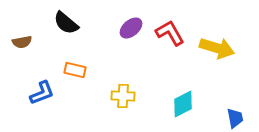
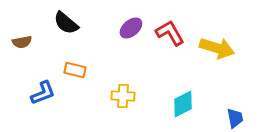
blue L-shape: moved 1 px right
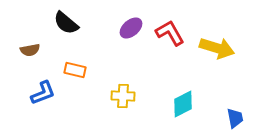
brown semicircle: moved 8 px right, 8 px down
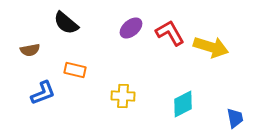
yellow arrow: moved 6 px left, 1 px up
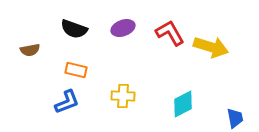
black semicircle: moved 8 px right, 6 px down; rotated 20 degrees counterclockwise
purple ellipse: moved 8 px left; rotated 20 degrees clockwise
orange rectangle: moved 1 px right
blue L-shape: moved 24 px right, 9 px down
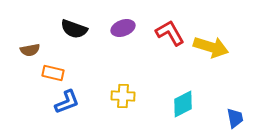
orange rectangle: moved 23 px left, 3 px down
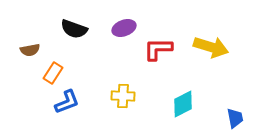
purple ellipse: moved 1 px right
red L-shape: moved 12 px left, 16 px down; rotated 60 degrees counterclockwise
orange rectangle: rotated 70 degrees counterclockwise
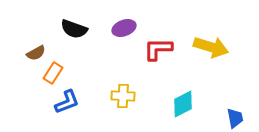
brown semicircle: moved 6 px right, 3 px down; rotated 18 degrees counterclockwise
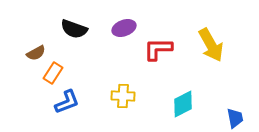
yellow arrow: moved 2 px up; rotated 44 degrees clockwise
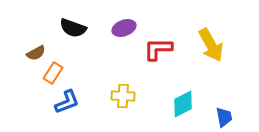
black semicircle: moved 1 px left, 1 px up
blue trapezoid: moved 11 px left, 1 px up
